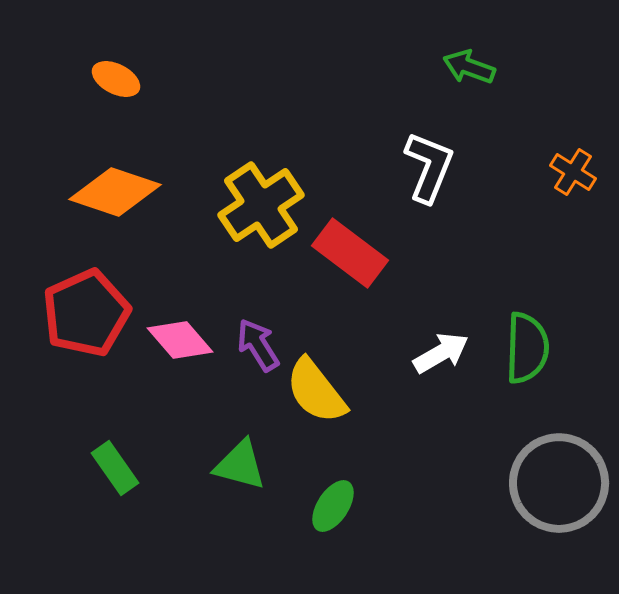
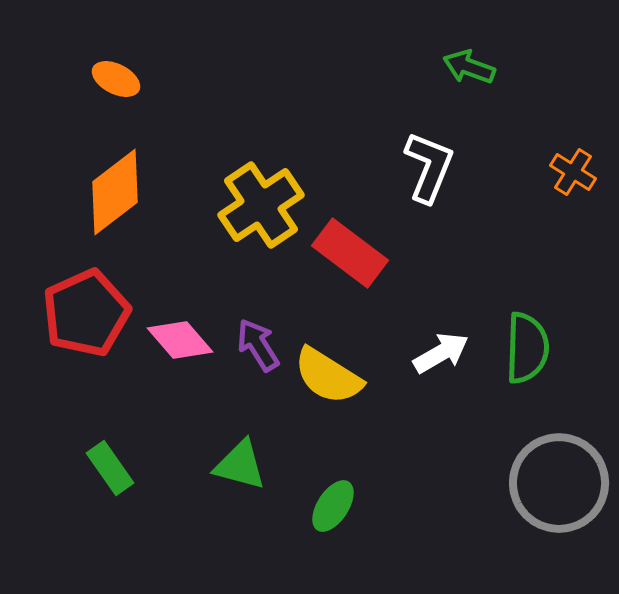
orange diamond: rotated 56 degrees counterclockwise
yellow semicircle: moved 12 px right, 15 px up; rotated 20 degrees counterclockwise
green rectangle: moved 5 px left
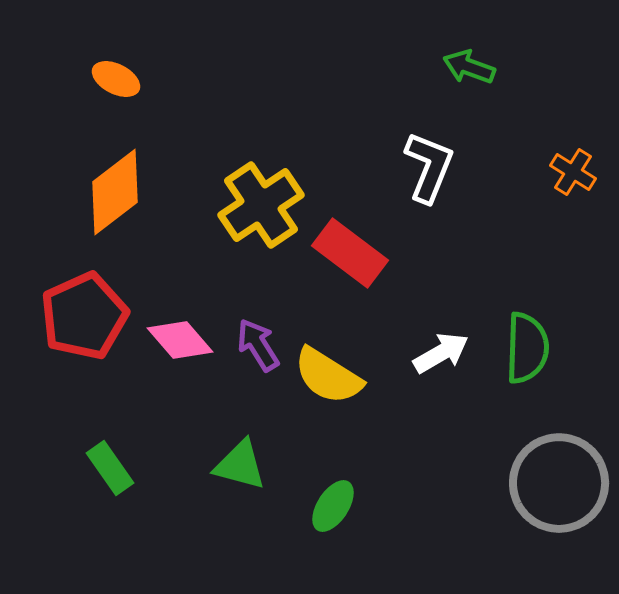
red pentagon: moved 2 px left, 3 px down
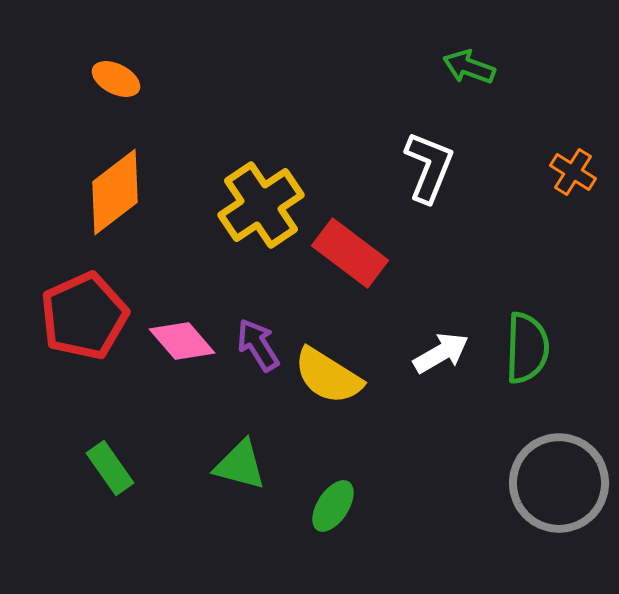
pink diamond: moved 2 px right, 1 px down
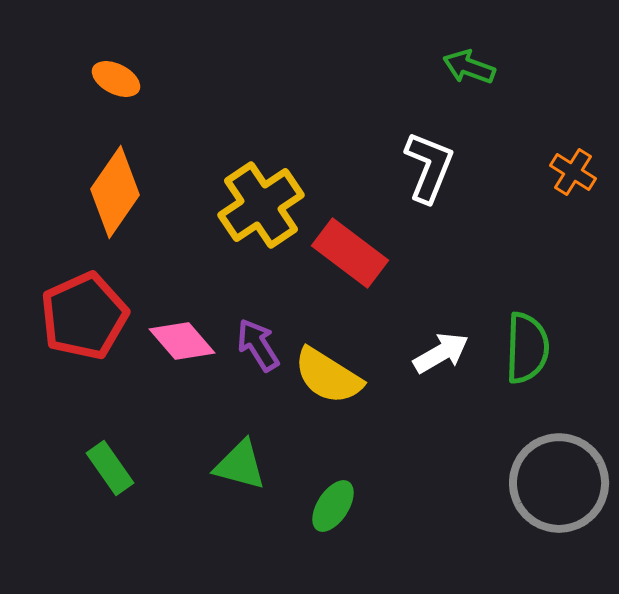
orange diamond: rotated 18 degrees counterclockwise
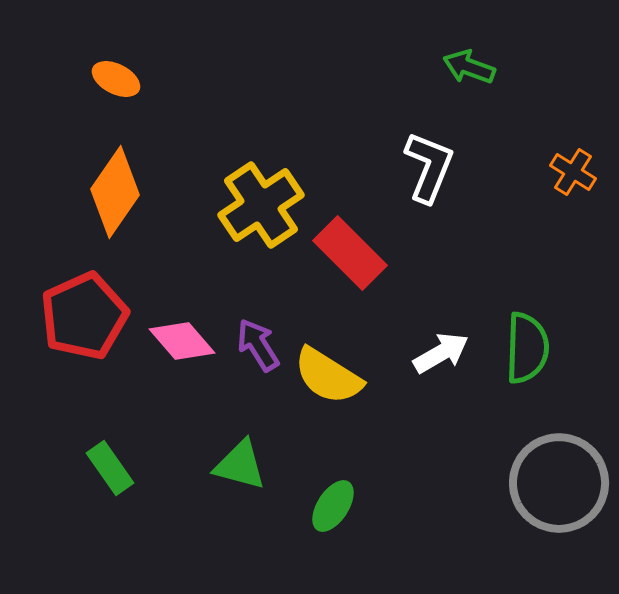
red rectangle: rotated 8 degrees clockwise
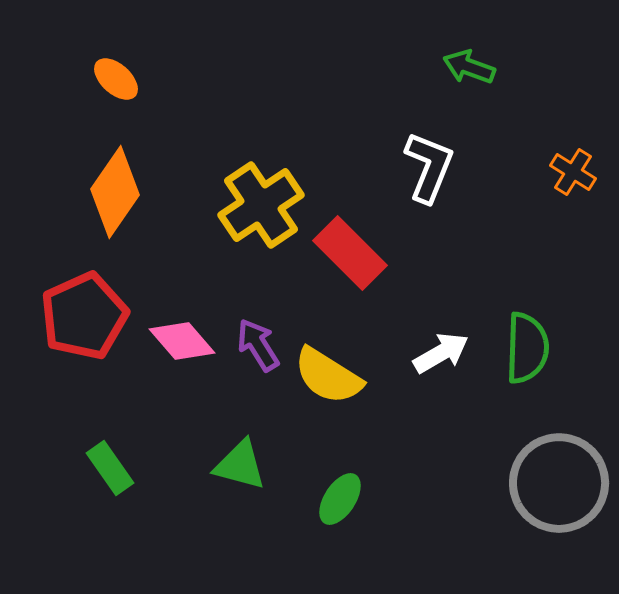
orange ellipse: rotated 15 degrees clockwise
green ellipse: moved 7 px right, 7 px up
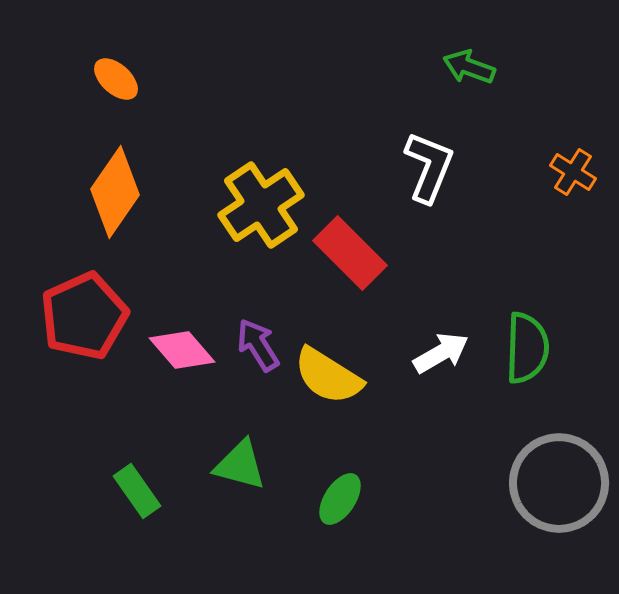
pink diamond: moved 9 px down
green rectangle: moved 27 px right, 23 px down
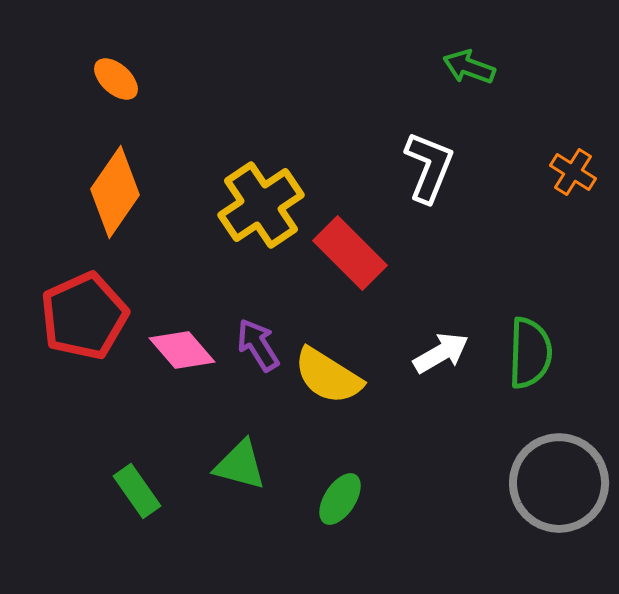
green semicircle: moved 3 px right, 5 px down
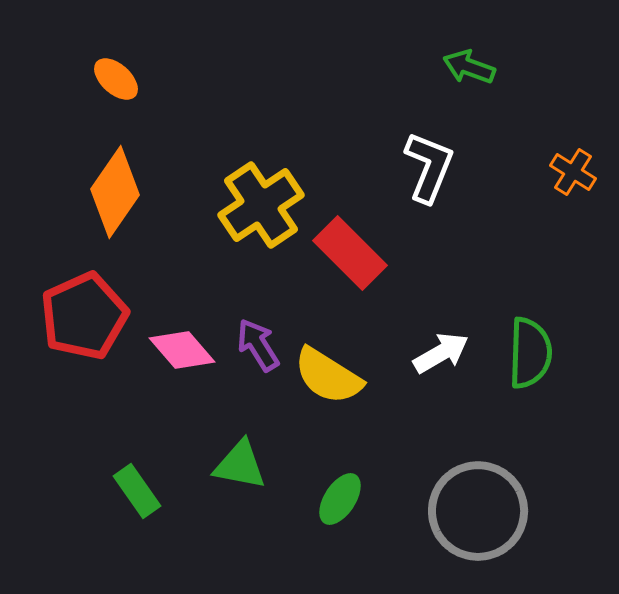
green triangle: rotated 4 degrees counterclockwise
gray circle: moved 81 px left, 28 px down
